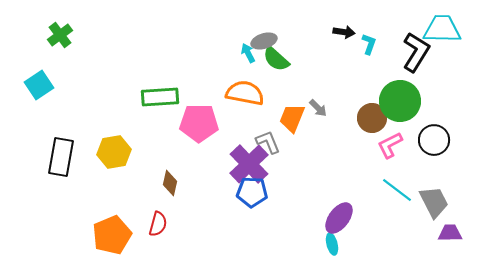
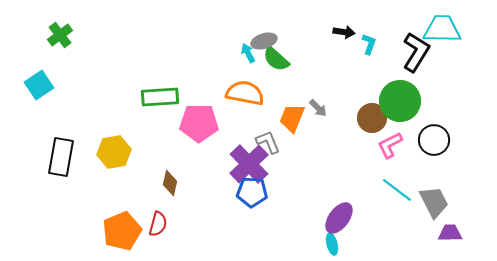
orange pentagon: moved 10 px right, 4 px up
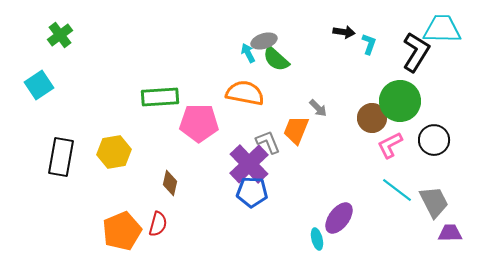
orange trapezoid: moved 4 px right, 12 px down
cyan ellipse: moved 15 px left, 5 px up
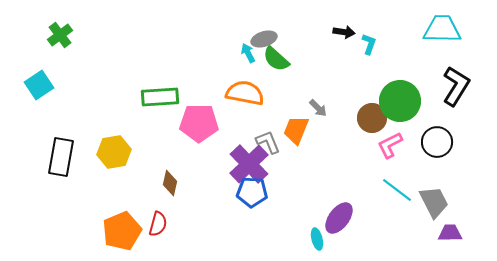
gray ellipse: moved 2 px up
black L-shape: moved 40 px right, 34 px down
black circle: moved 3 px right, 2 px down
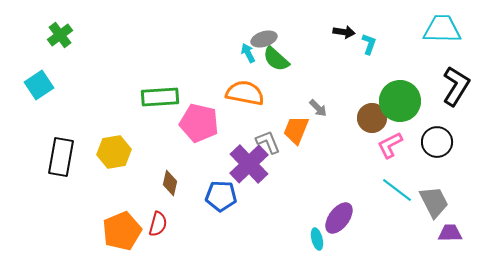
pink pentagon: rotated 12 degrees clockwise
blue pentagon: moved 31 px left, 4 px down
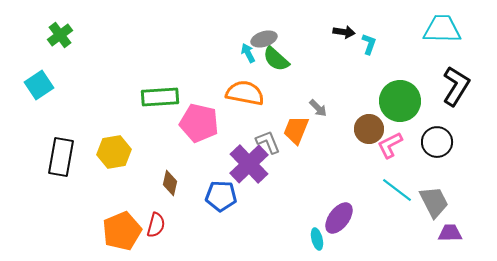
brown circle: moved 3 px left, 11 px down
red semicircle: moved 2 px left, 1 px down
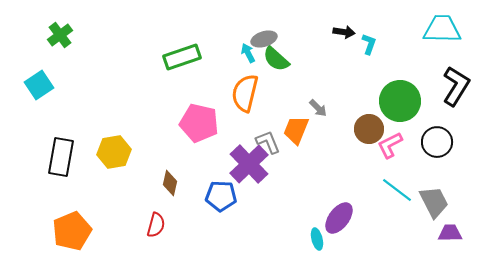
orange semicircle: rotated 87 degrees counterclockwise
green rectangle: moved 22 px right, 40 px up; rotated 15 degrees counterclockwise
orange pentagon: moved 50 px left
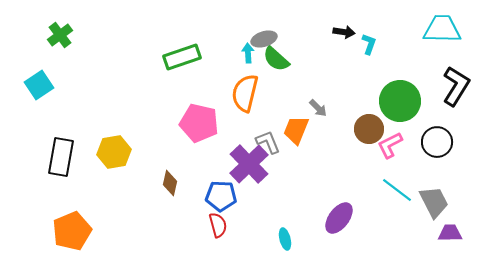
cyan arrow: rotated 24 degrees clockwise
red semicircle: moved 62 px right; rotated 30 degrees counterclockwise
cyan ellipse: moved 32 px left
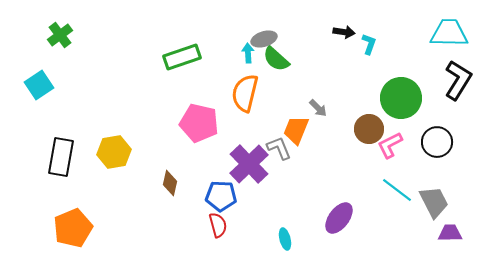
cyan trapezoid: moved 7 px right, 4 px down
black L-shape: moved 2 px right, 6 px up
green circle: moved 1 px right, 3 px up
gray L-shape: moved 11 px right, 6 px down
orange pentagon: moved 1 px right, 3 px up
